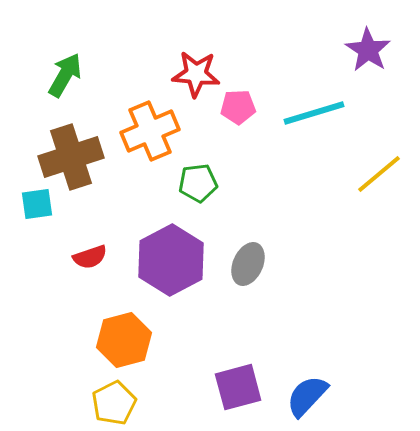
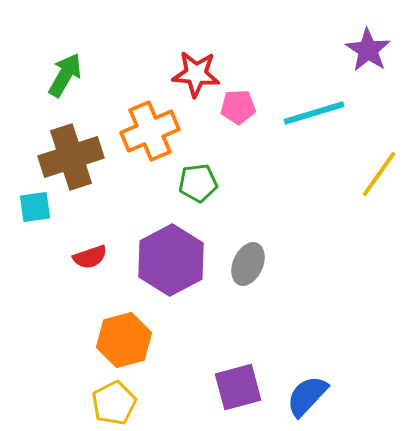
yellow line: rotated 15 degrees counterclockwise
cyan square: moved 2 px left, 3 px down
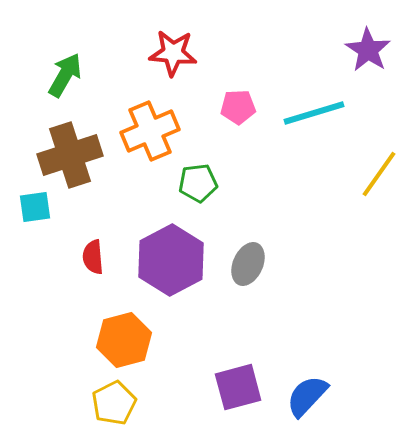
red star: moved 23 px left, 21 px up
brown cross: moved 1 px left, 2 px up
red semicircle: moved 3 px right; rotated 104 degrees clockwise
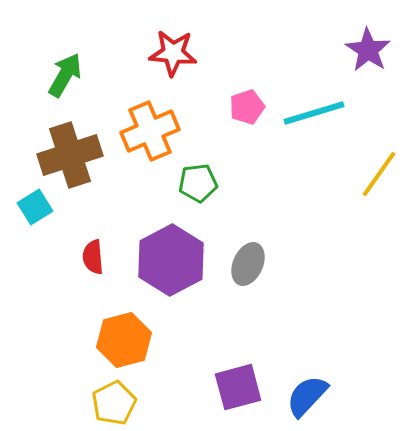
pink pentagon: moved 9 px right; rotated 16 degrees counterclockwise
cyan square: rotated 24 degrees counterclockwise
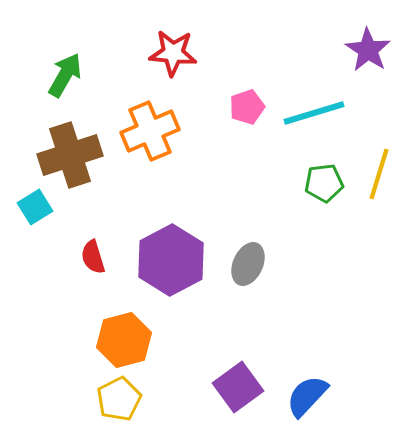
yellow line: rotated 18 degrees counterclockwise
green pentagon: moved 126 px right
red semicircle: rotated 12 degrees counterclockwise
purple square: rotated 21 degrees counterclockwise
yellow pentagon: moved 5 px right, 4 px up
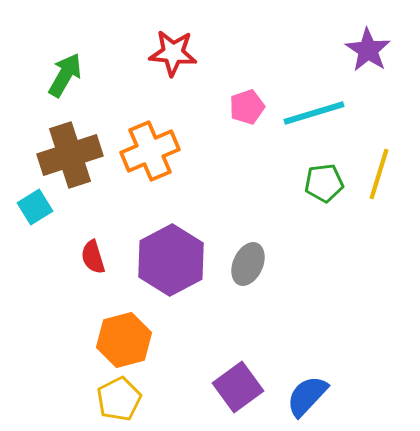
orange cross: moved 20 px down
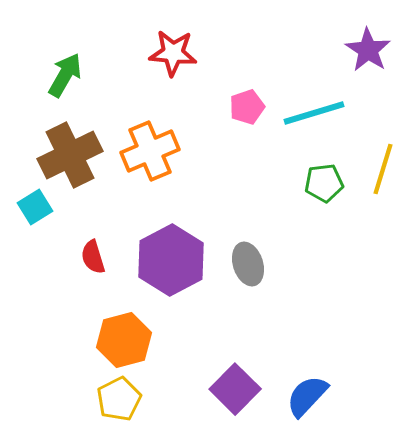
brown cross: rotated 8 degrees counterclockwise
yellow line: moved 4 px right, 5 px up
gray ellipse: rotated 42 degrees counterclockwise
purple square: moved 3 px left, 2 px down; rotated 9 degrees counterclockwise
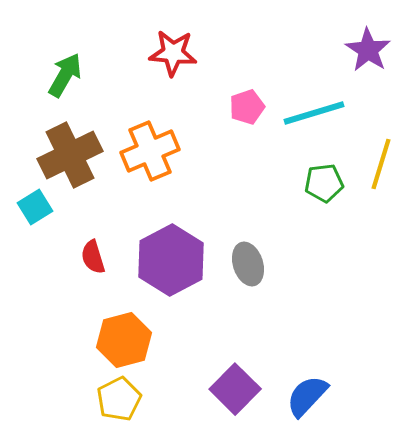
yellow line: moved 2 px left, 5 px up
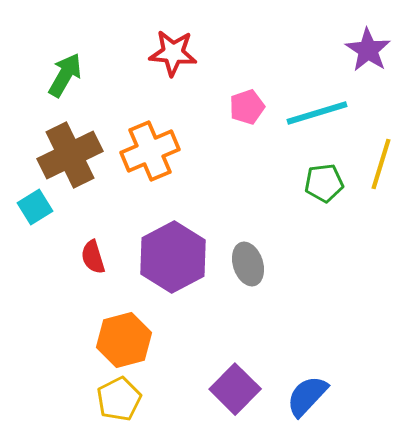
cyan line: moved 3 px right
purple hexagon: moved 2 px right, 3 px up
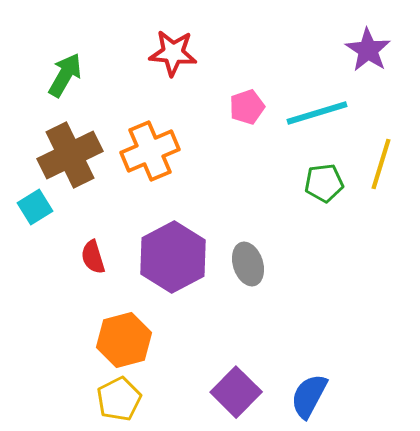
purple square: moved 1 px right, 3 px down
blue semicircle: moved 2 px right; rotated 15 degrees counterclockwise
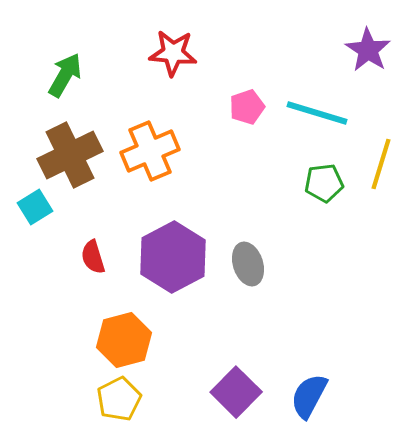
cyan line: rotated 34 degrees clockwise
